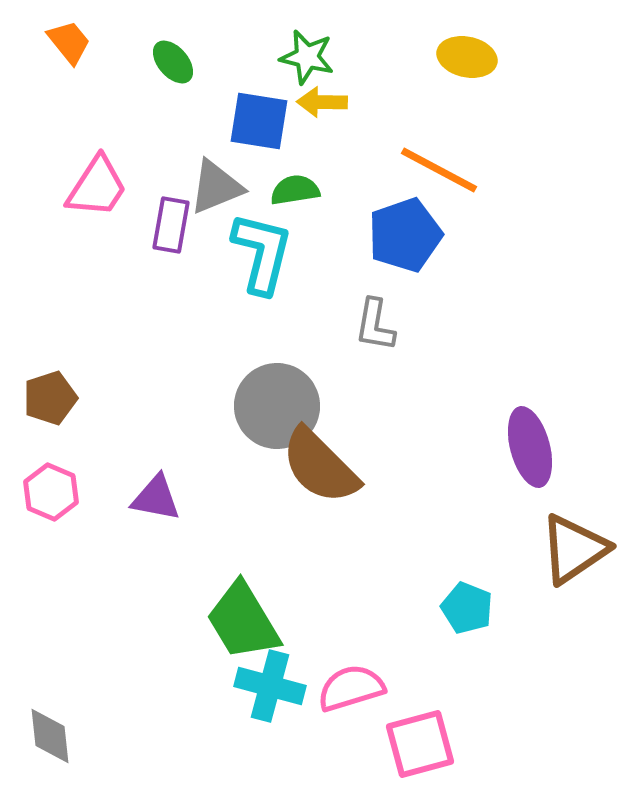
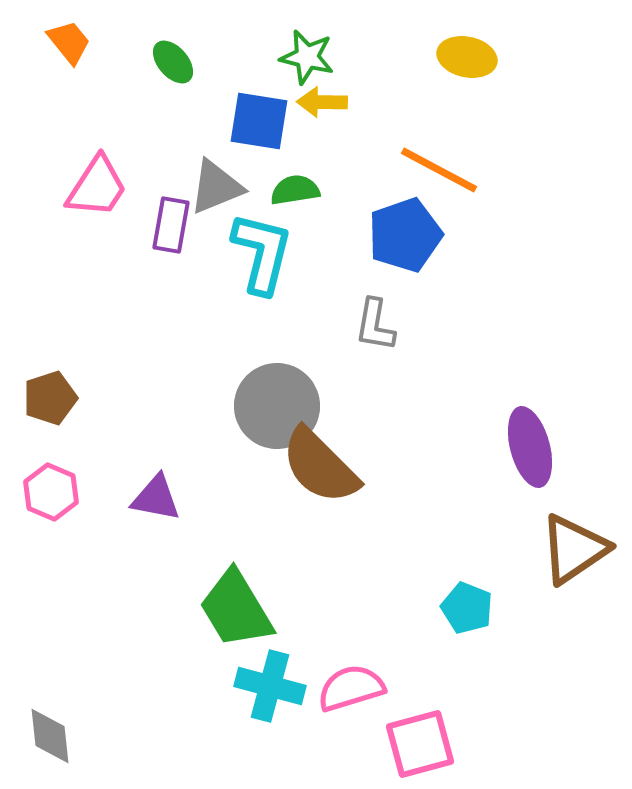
green trapezoid: moved 7 px left, 12 px up
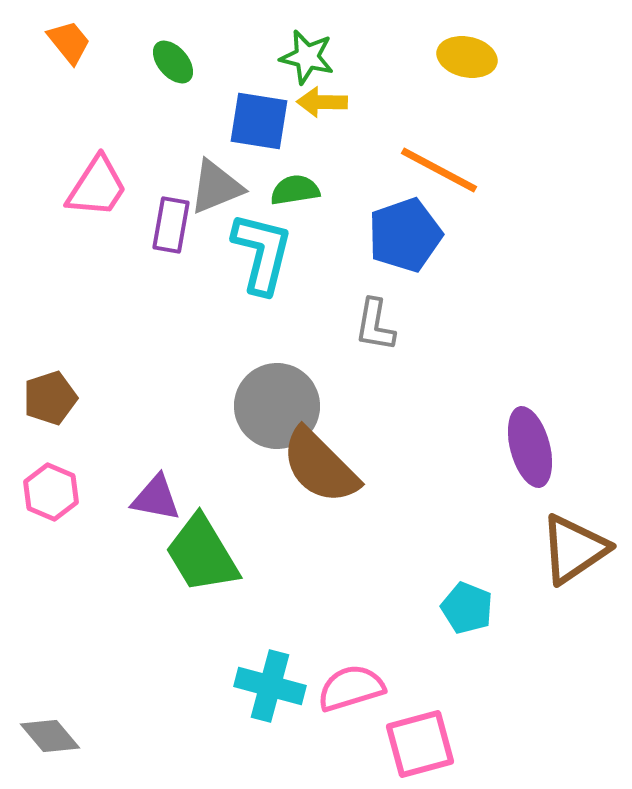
green trapezoid: moved 34 px left, 55 px up
gray diamond: rotated 34 degrees counterclockwise
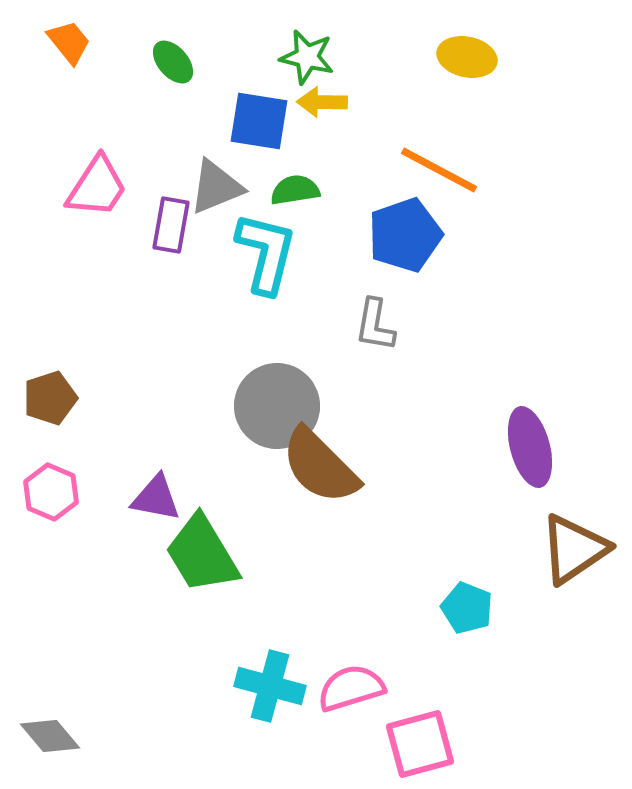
cyan L-shape: moved 4 px right
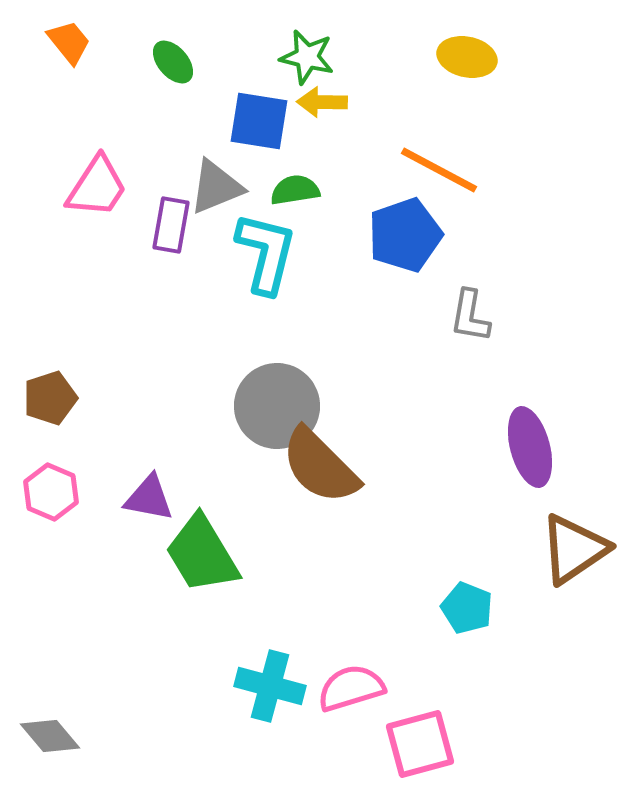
gray L-shape: moved 95 px right, 9 px up
purple triangle: moved 7 px left
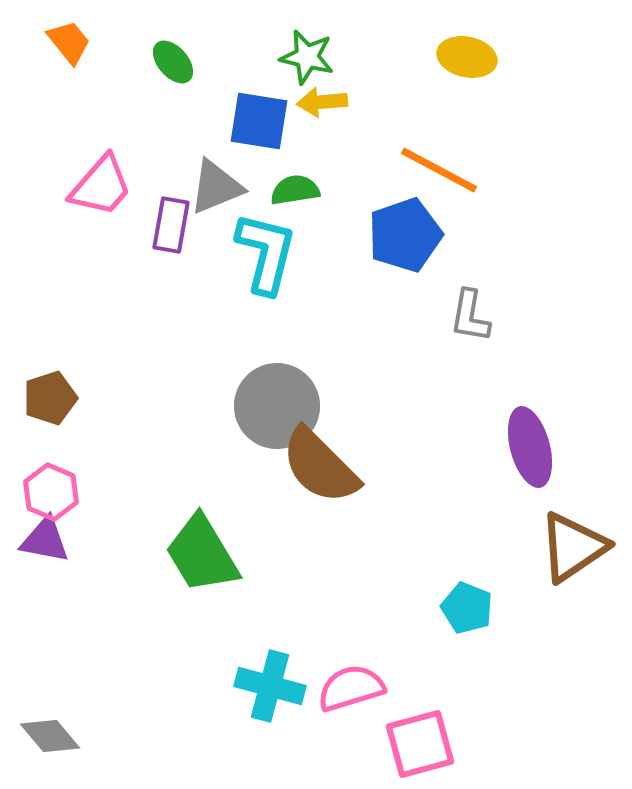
yellow arrow: rotated 6 degrees counterclockwise
pink trapezoid: moved 4 px right, 1 px up; rotated 8 degrees clockwise
purple triangle: moved 104 px left, 42 px down
brown triangle: moved 1 px left, 2 px up
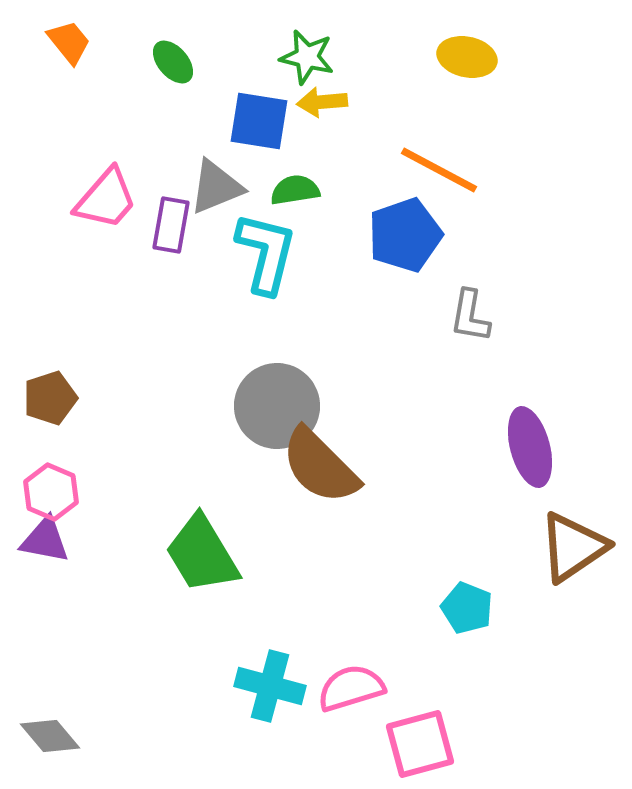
pink trapezoid: moved 5 px right, 13 px down
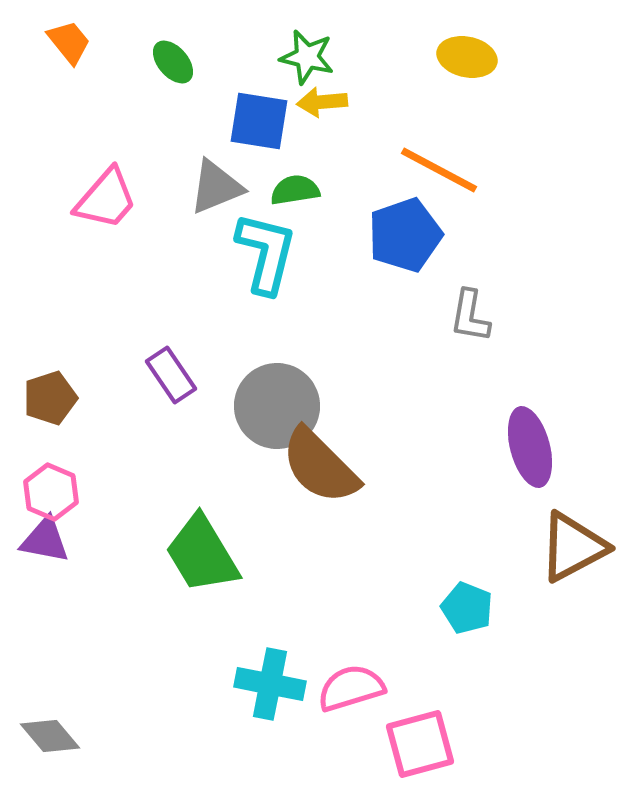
purple rectangle: moved 150 px down; rotated 44 degrees counterclockwise
brown triangle: rotated 6 degrees clockwise
cyan cross: moved 2 px up; rotated 4 degrees counterclockwise
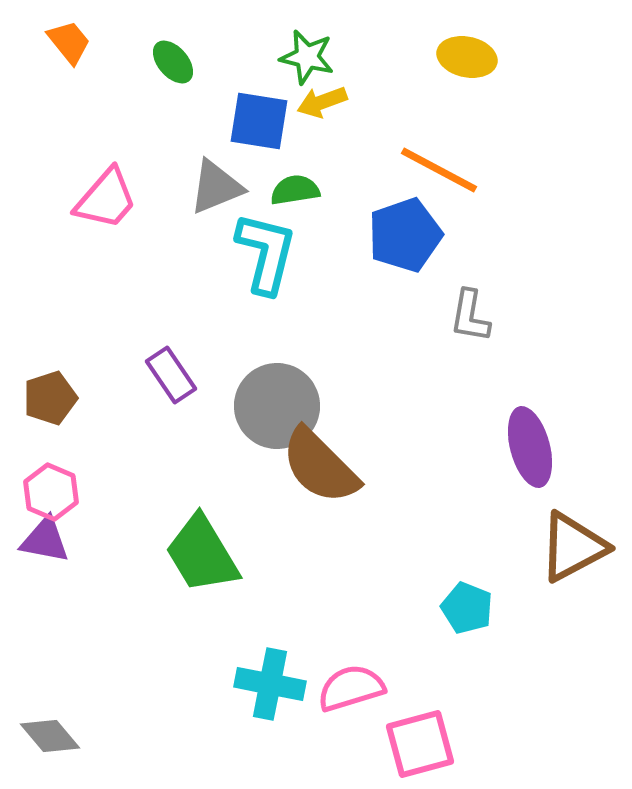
yellow arrow: rotated 15 degrees counterclockwise
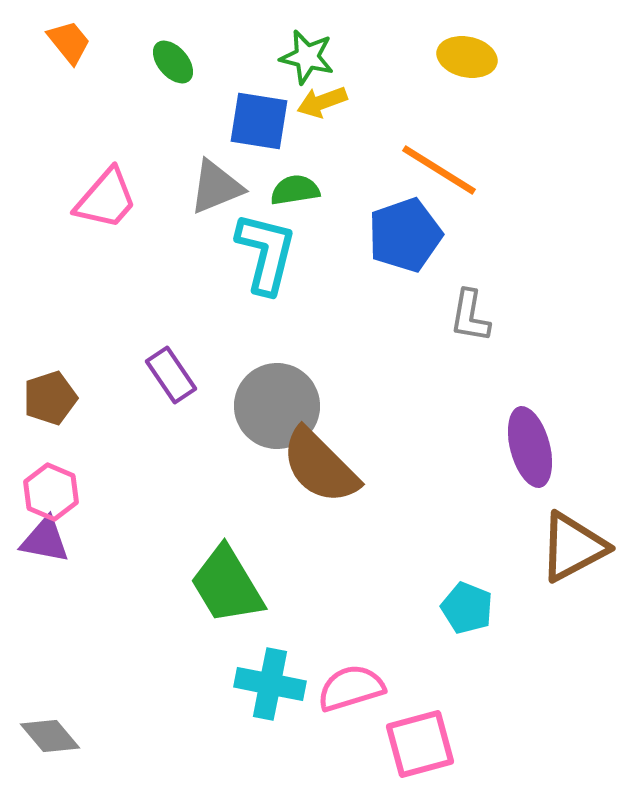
orange line: rotated 4 degrees clockwise
green trapezoid: moved 25 px right, 31 px down
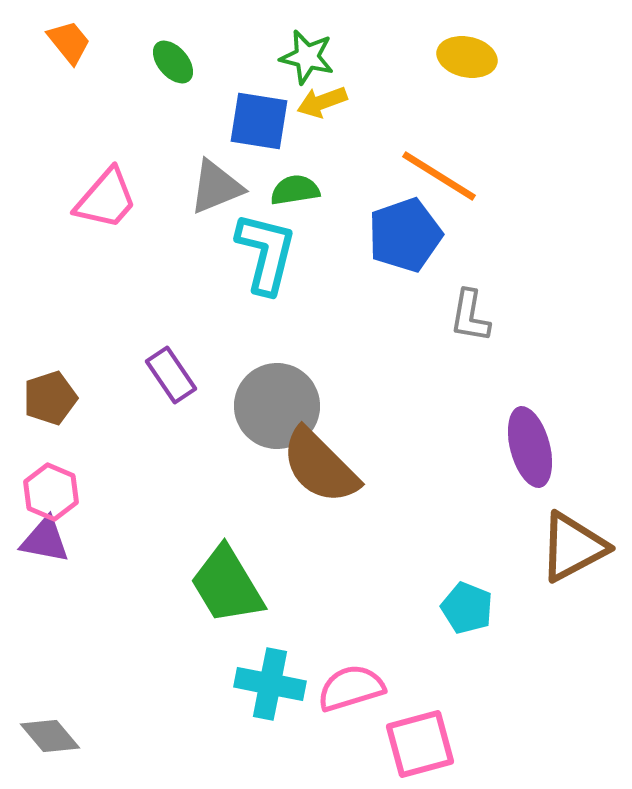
orange line: moved 6 px down
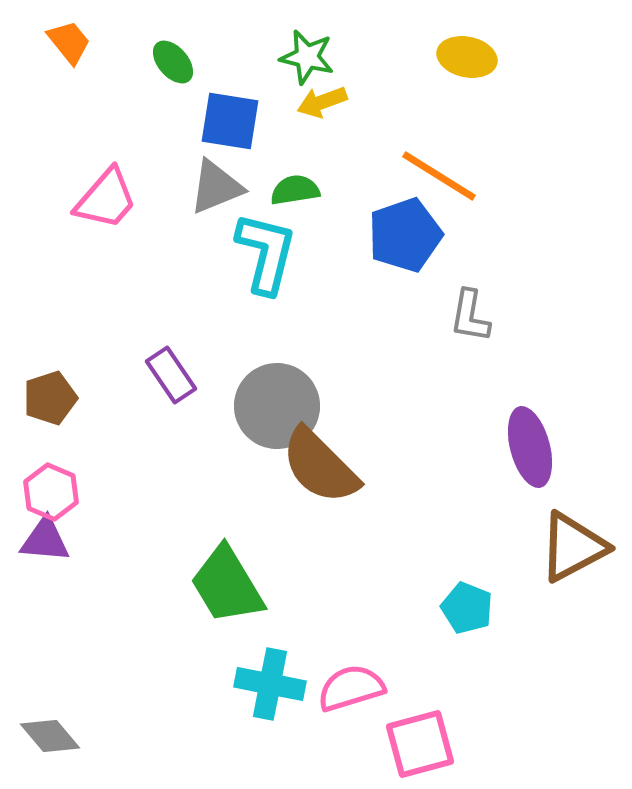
blue square: moved 29 px left
purple triangle: rotated 6 degrees counterclockwise
